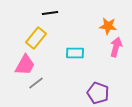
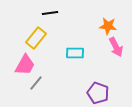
pink arrow: rotated 138 degrees clockwise
gray line: rotated 14 degrees counterclockwise
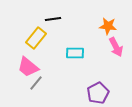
black line: moved 3 px right, 6 px down
pink trapezoid: moved 3 px right, 2 px down; rotated 100 degrees clockwise
purple pentagon: rotated 25 degrees clockwise
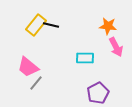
black line: moved 2 px left, 6 px down; rotated 21 degrees clockwise
yellow rectangle: moved 13 px up
cyan rectangle: moved 10 px right, 5 px down
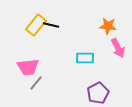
pink arrow: moved 2 px right, 1 px down
pink trapezoid: rotated 45 degrees counterclockwise
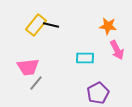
pink arrow: moved 1 px left, 2 px down
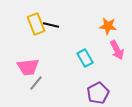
yellow rectangle: moved 1 px up; rotated 60 degrees counterclockwise
cyan rectangle: rotated 60 degrees clockwise
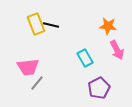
gray line: moved 1 px right
purple pentagon: moved 1 px right, 5 px up
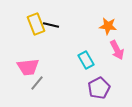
cyan rectangle: moved 1 px right, 2 px down
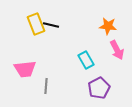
pink trapezoid: moved 3 px left, 2 px down
gray line: moved 9 px right, 3 px down; rotated 35 degrees counterclockwise
